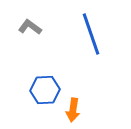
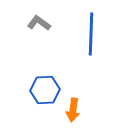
gray L-shape: moved 9 px right, 4 px up
blue line: rotated 21 degrees clockwise
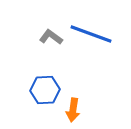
gray L-shape: moved 12 px right, 14 px down
blue line: rotated 72 degrees counterclockwise
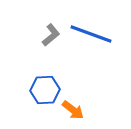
gray L-shape: moved 2 px up; rotated 105 degrees clockwise
orange arrow: rotated 60 degrees counterclockwise
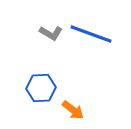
gray L-shape: moved 2 px up; rotated 70 degrees clockwise
blue hexagon: moved 4 px left, 2 px up
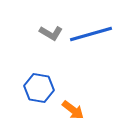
blue line: rotated 36 degrees counterclockwise
blue hexagon: moved 2 px left; rotated 12 degrees clockwise
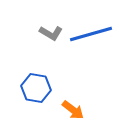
blue hexagon: moved 3 px left
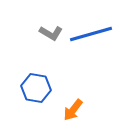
orange arrow: rotated 90 degrees clockwise
